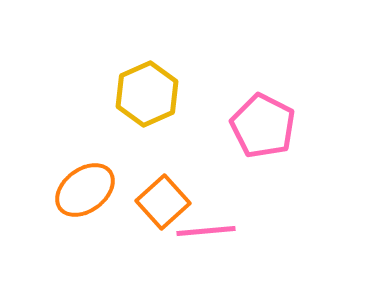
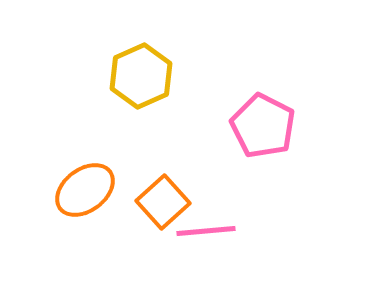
yellow hexagon: moved 6 px left, 18 px up
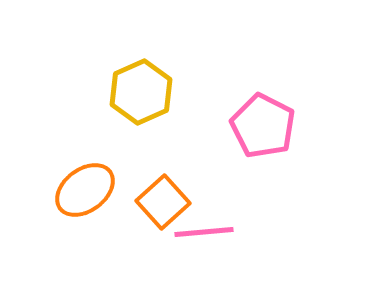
yellow hexagon: moved 16 px down
pink line: moved 2 px left, 1 px down
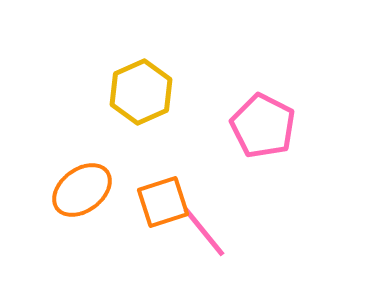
orange ellipse: moved 3 px left
orange square: rotated 24 degrees clockwise
pink line: rotated 56 degrees clockwise
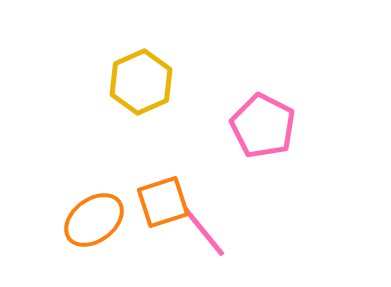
yellow hexagon: moved 10 px up
orange ellipse: moved 12 px right, 30 px down
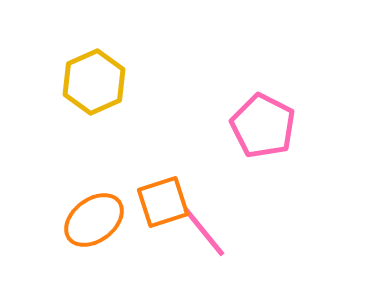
yellow hexagon: moved 47 px left
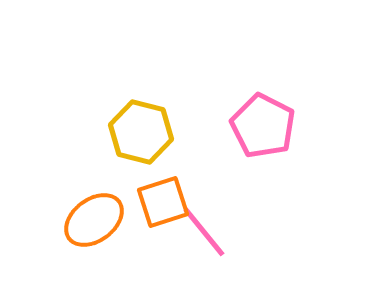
yellow hexagon: moved 47 px right, 50 px down; rotated 22 degrees counterclockwise
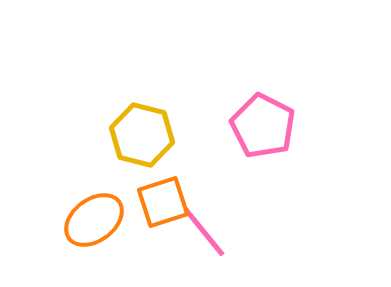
yellow hexagon: moved 1 px right, 3 px down
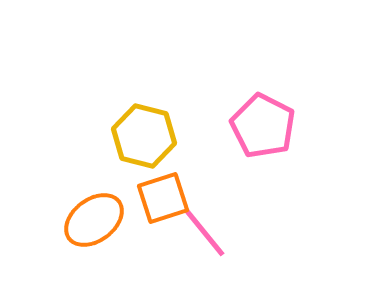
yellow hexagon: moved 2 px right, 1 px down
orange square: moved 4 px up
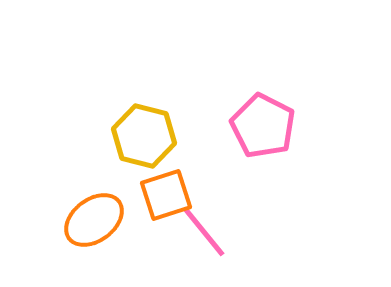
orange square: moved 3 px right, 3 px up
